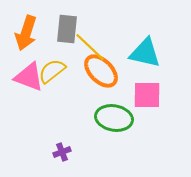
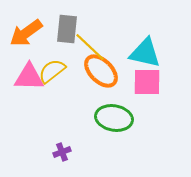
orange arrow: rotated 36 degrees clockwise
pink triangle: rotated 20 degrees counterclockwise
pink square: moved 13 px up
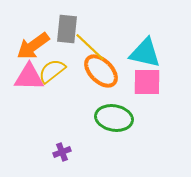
orange arrow: moved 7 px right, 13 px down
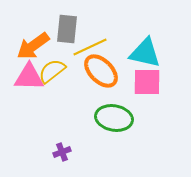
yellow line: rotated 68 degrees counterclockwise
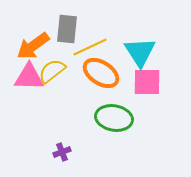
cyan triangle: moved 5 px left, 1 px up; rotated 44 degrees clockwise
orange ellipse: moved 2 px down; rotated 12 degrees counterclockwise
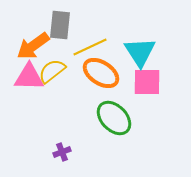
gray rectangle: moved 7 px left, 4 px up
green ellipse: rotated 36 degrees clockwise
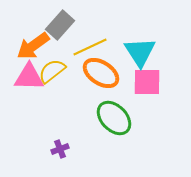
gray rectangle: rotated 36 degrees clockwise
purple cross: moved 2 px left, 3 px up
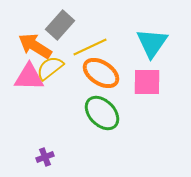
orange arrow: moved 2 px right; rotated 68 degrees clockwise
cyan triangle: moved 12 px right, 9 px up; rotated 8 degrees clockwise
yellow semicircle: moved 2 px left, 3 px up
green ellipse: moved 12 px left, 5 px up
purple cross: moved 15 px left, 8 px down
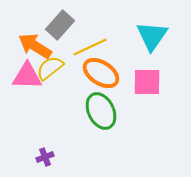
cyan triangle: moved 7 px up
pink triangle: moved 2 px left, 1 px up
green ellipse: moved 1 px left, 2 px up; rotated 18 degrees clockwise
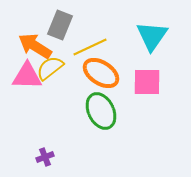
gray rectangle: rotated 20 degrees counterclockwise
